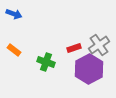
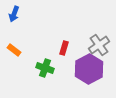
blue arrow: rotated 91 degrees clockwise
red rectangle: moved 10 px left; rotated 56 degrees counterclockwise
green cross: moved 1 px left, 6 px down
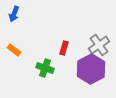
purple hexagon: moved 2 px right
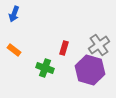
purple hexagon: moved 1 px left, 1 px down; rotated 16 degrees counterclockwise
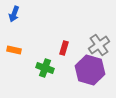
orange rectangle: rotated 24 degrees counterclockwise
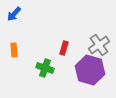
blue arrow: rotated 21 degrees clockwise
orange rectangle: rotated 72 degrees clockwise
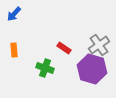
red rectangle: rotated 72 degrees counterclockwise
purple hexagon: moved 2 px right, 1 px up
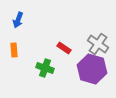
blue arrow: moved 4 px right, 6 px down; rotated 21 degrees counterclockwise
gray cross: moved 1 px left, 1 px up; rotated 20 degrees counterclockwise
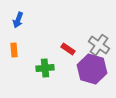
gray cross: moved 1 px right, 1 px down
red rectangle: moved 4 px right, 1 px down
green cross: rotated 24 degrees counterclockwise
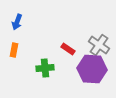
blue arrow: moved 1 px left, 2 px down
orange rectangle: rotated 16 degrees clockwise
purple hexagon: rotated 12 degrees counterclockwise
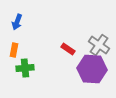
green cross: moved 20 px left
